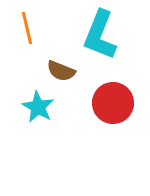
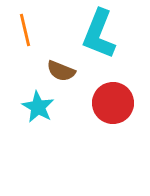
orange line: moved 2 px left, 2 px down
cyan L-shape: moved 1 px left, 1 px up
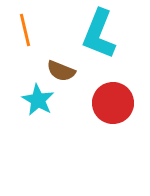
cyan star: moved 7 px up
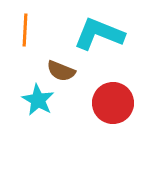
orange line: rotated 16 degrees clockwise
cyan L-shape: rotated 90 degrees clockwise
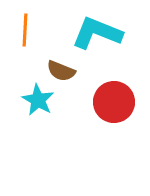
cyan L-shape: moved 2 px left, 1 px up
red circle: moved 1 px right, 1 px up
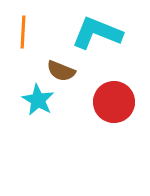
orange line: moved 2 px left, 2 px down
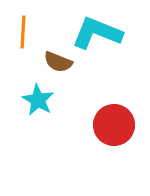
brown semicircle: moved 3 px left, 9 px up
red circle: moved 23 px down
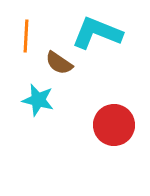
orange line: moved 3 px right, 4 px down
brown semicircle: moved 1 px right, 1 px down; rotated 12 degrees clockwise
cyan star: rotated 16 degrees counterclockwise
